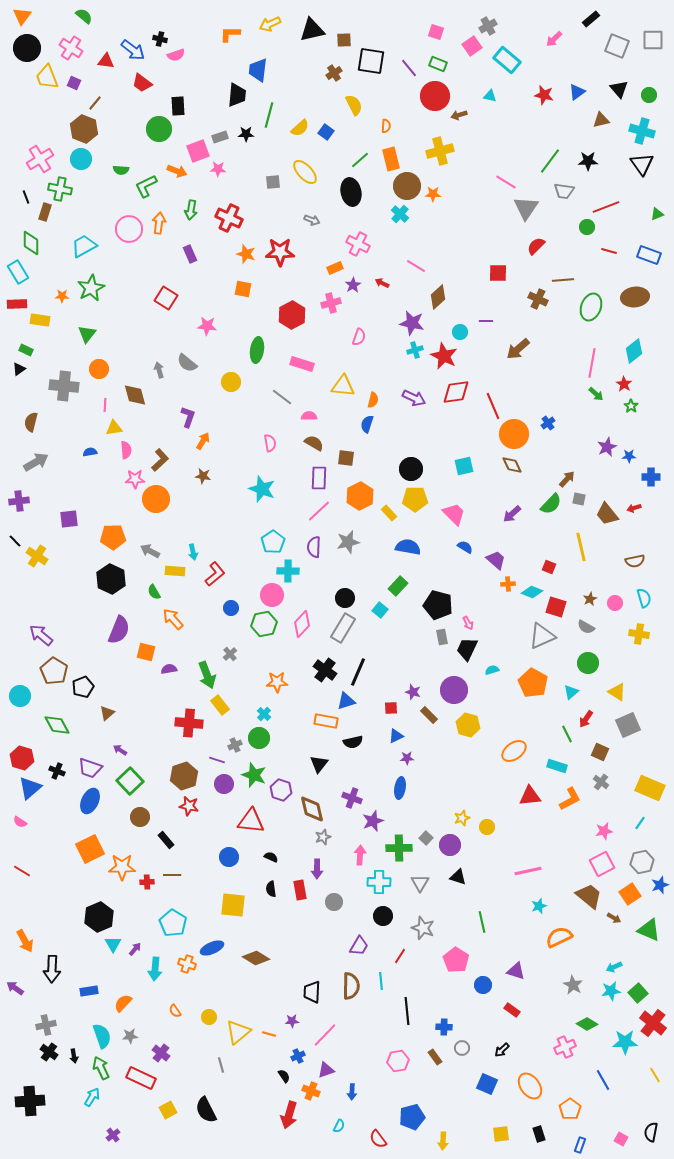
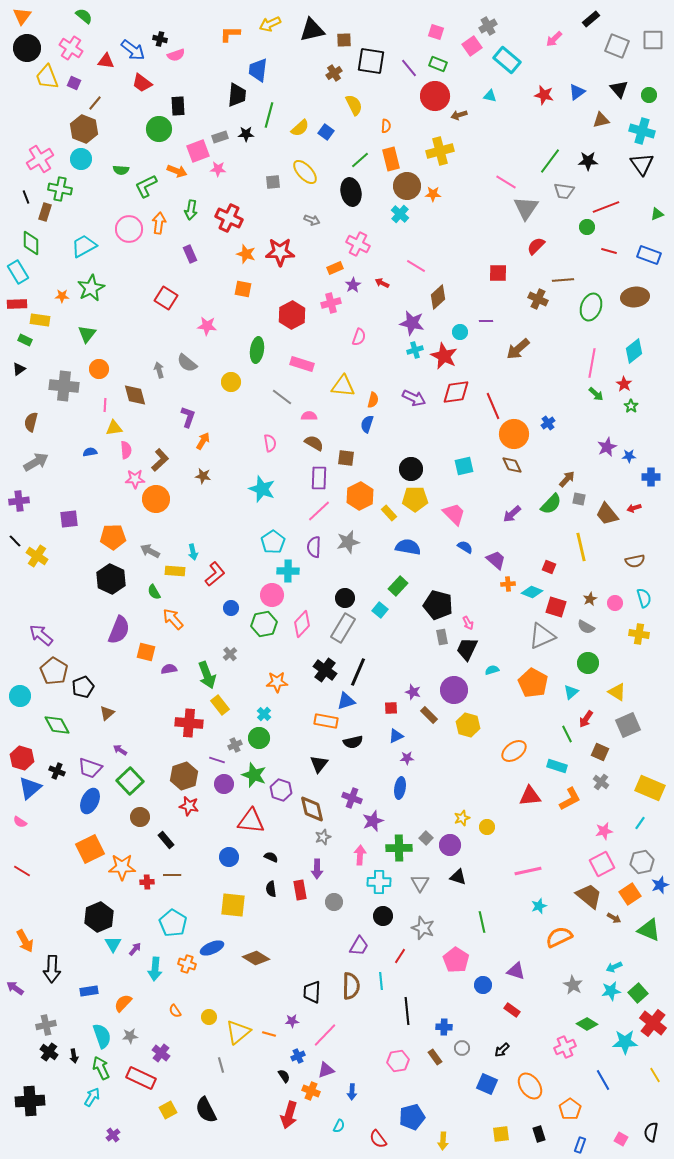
green rectangle at (26, 350): moved 1 px left, 10 px up
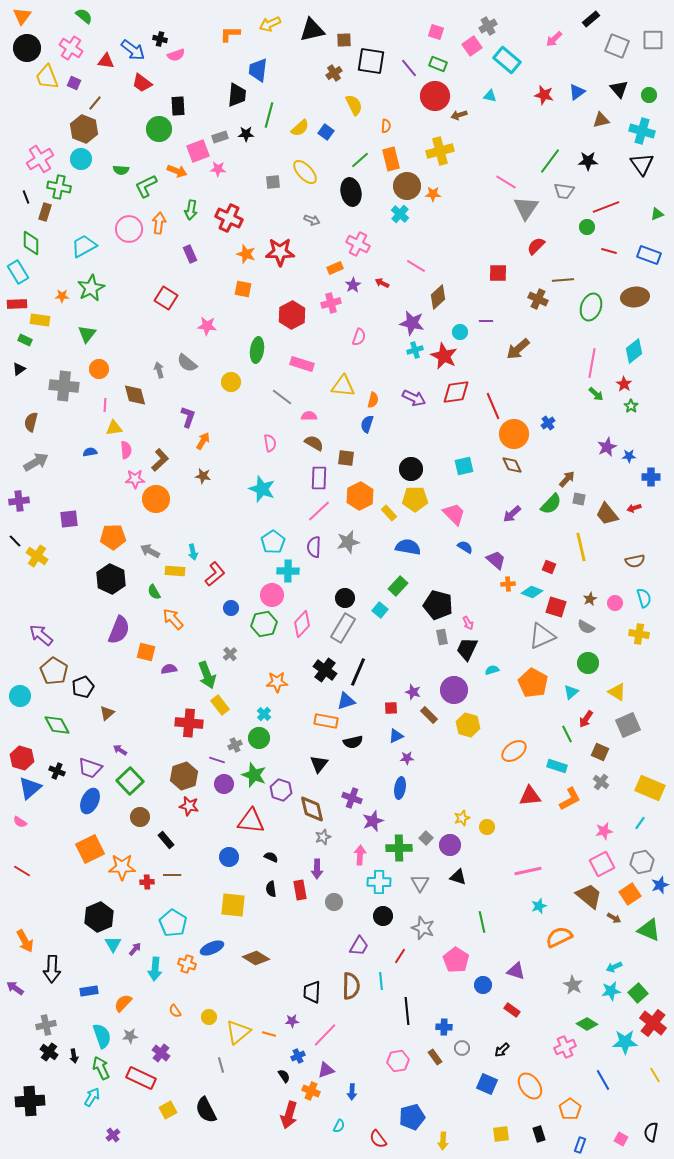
green cross at (60, 189): moved 1 px left, 2 px up
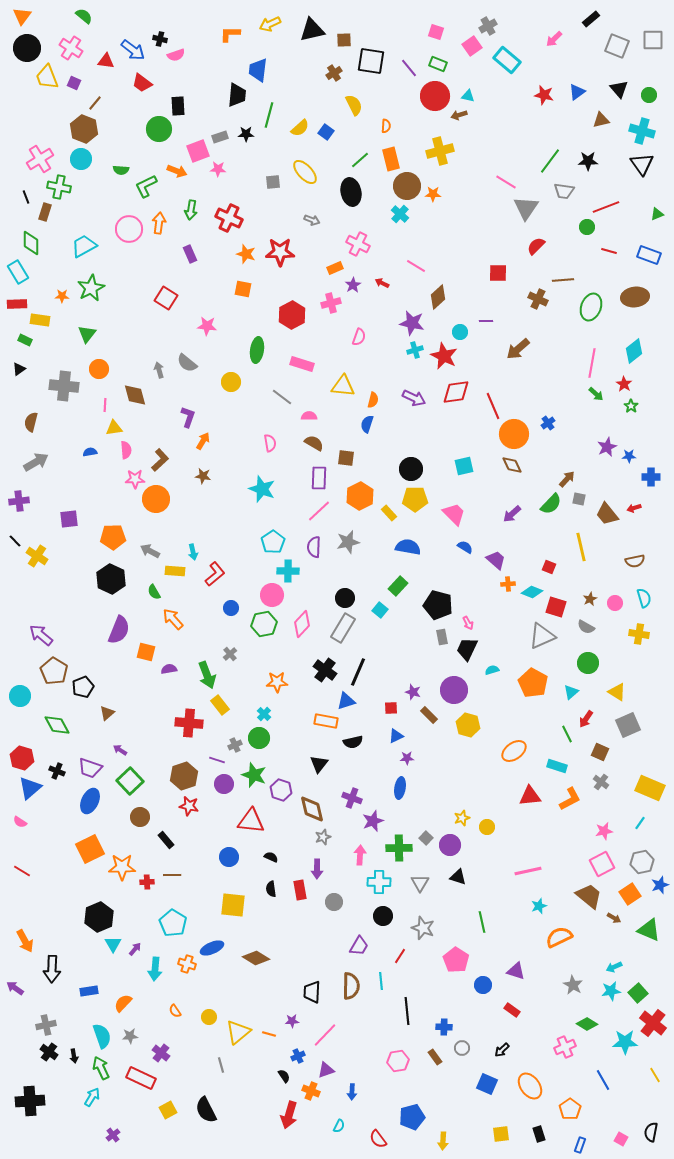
cyan triangle at (490, 96): moved 22 px left
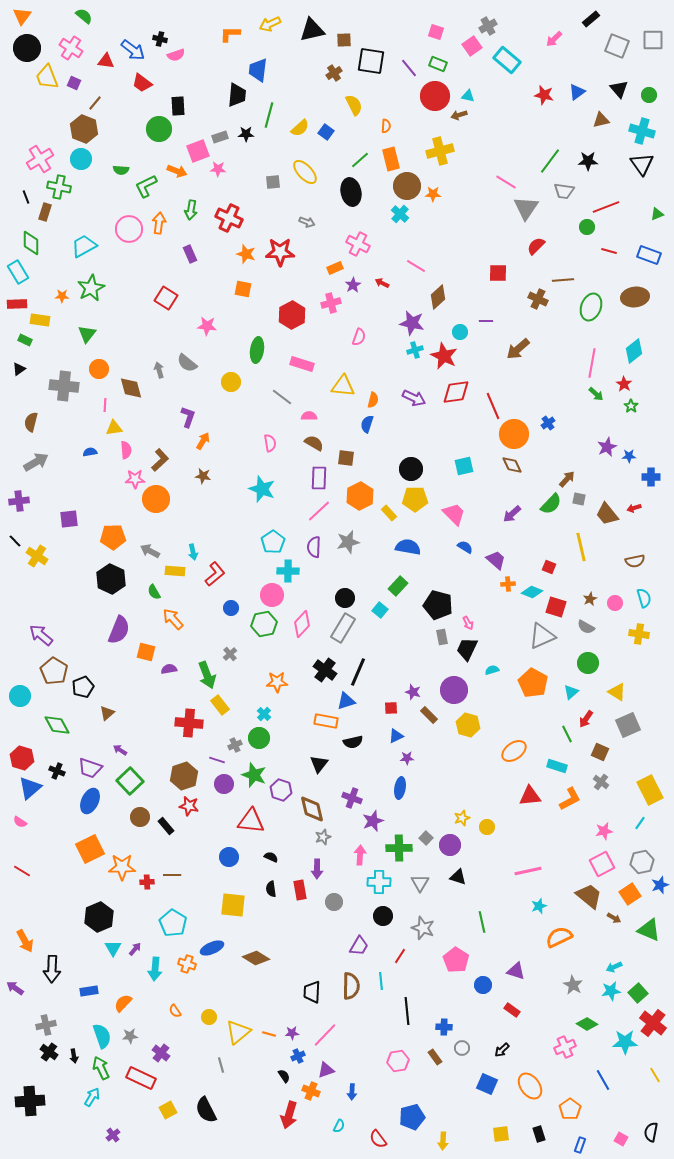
gray arrow at (312, 220): moved 5 px left, 2 px down
brown diamond at (135, 395): moved 4 px left, 7 px up
yellow rectangle at (650, 788): moved 2 px down; rotated 40 degrees clockwise
black rectangle at (166, 840): moved 14 px up
cyan triangle at (113, 944): moved 4 px down
purple star at (292, 1021): moved 12 px down
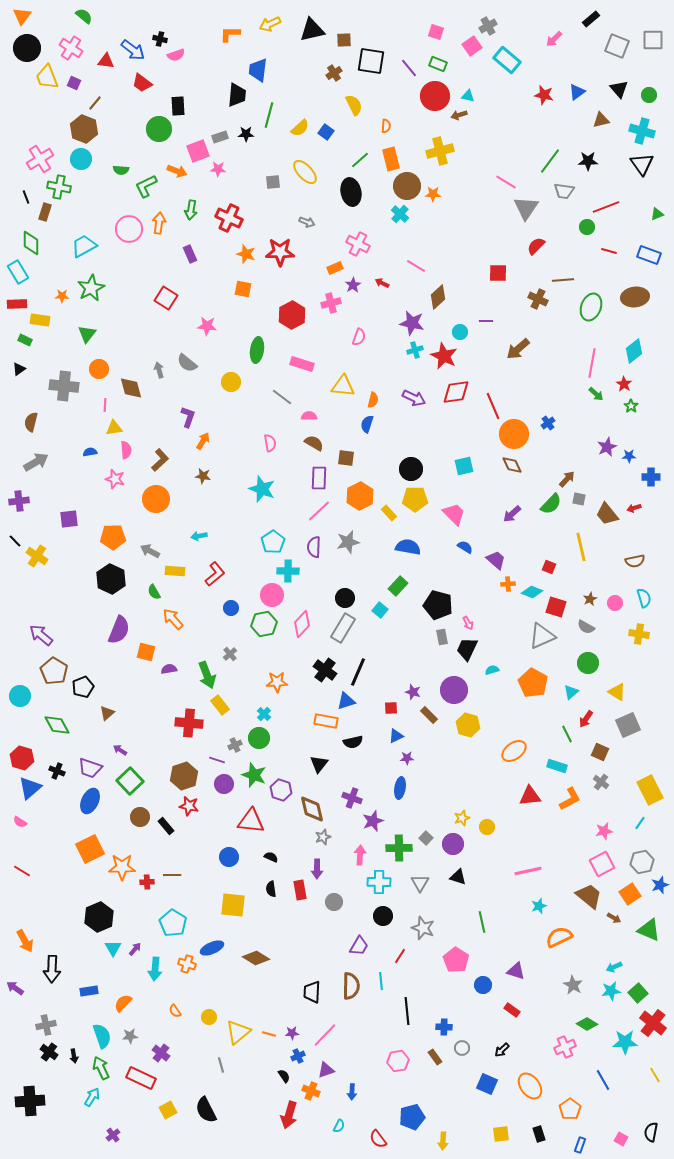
pink star at (135, 479): moved 20 px left; rotated 18 degrees clockwise
cyan arrow at (193, 552): moved 6 px right, 16 px up; rotated 91 degrees clockwise
purple circle at (450, 845): moved 3 px right, 1 px up
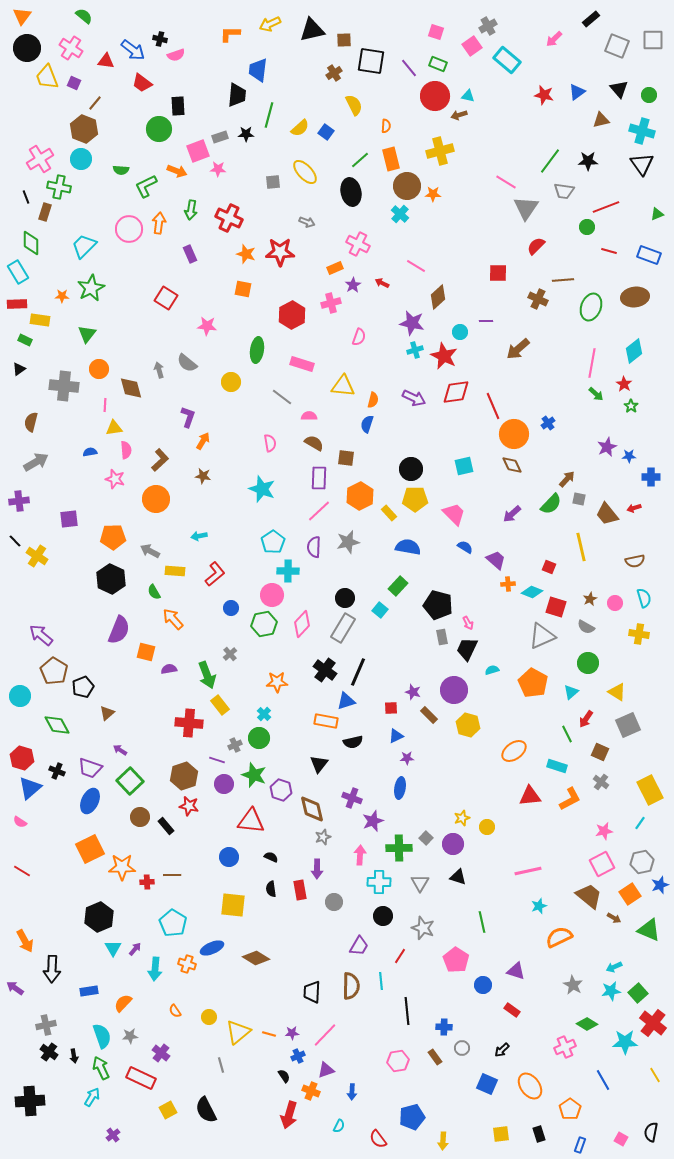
cyan trapezoid at (84, 246): rotated 16 degrees counterclockwise
